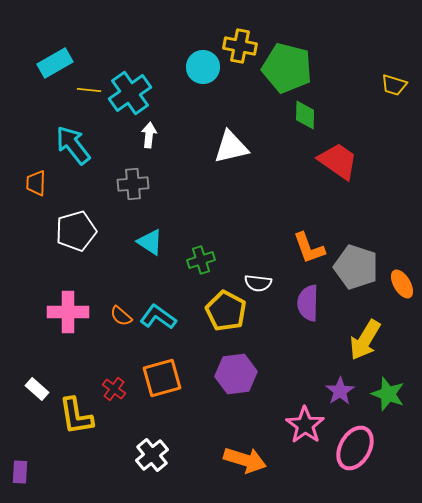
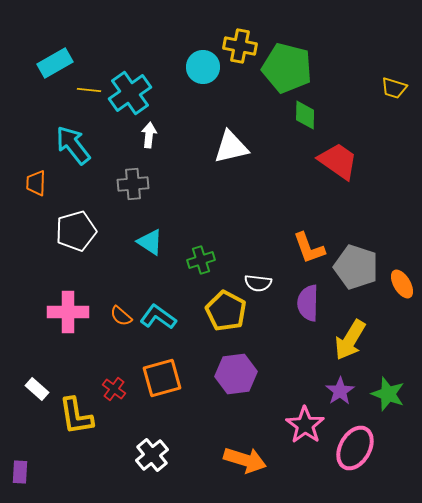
yellow trapezoid: moved 3 px down
yellow arrow: moved 15 px left
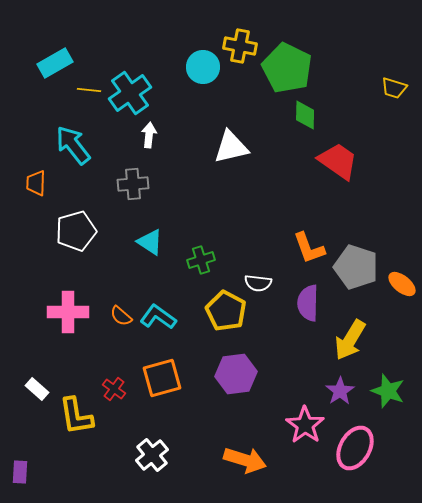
green pentagon: rotated 12 degrees clockwise
orange ellipse: rotated 20 degrees counterclockwise
green star: moved 3 px up
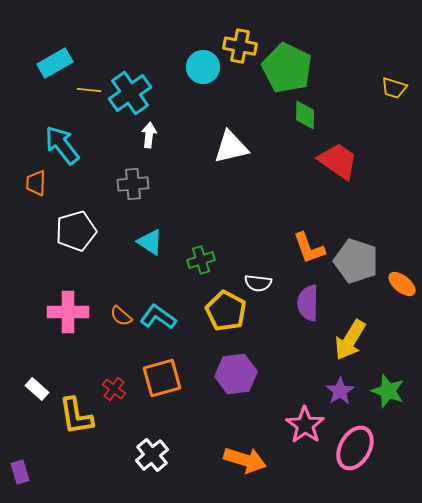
cyan arrow: moved 11 px left
gray pentagon: moved 6 px up
purple rectangle: rotated 20 degrees counterclockwise
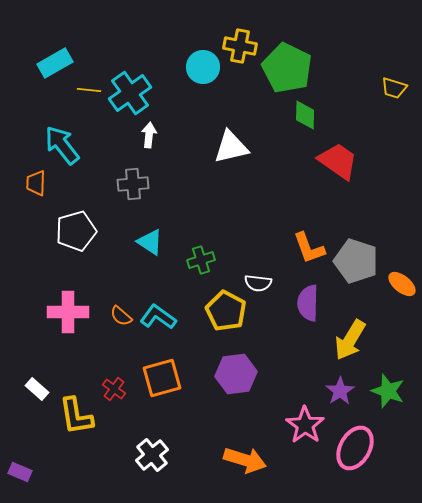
purple rectangle: rotated 50 degrees counterclockwise
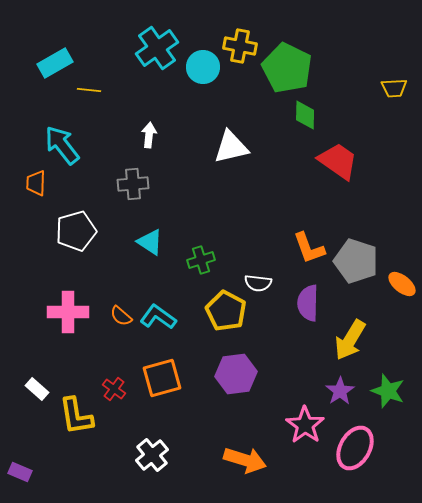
yellow trapezoid: rotated 20 degrees counterclockwise
cyan cross: moved 27 px right, 45 px up
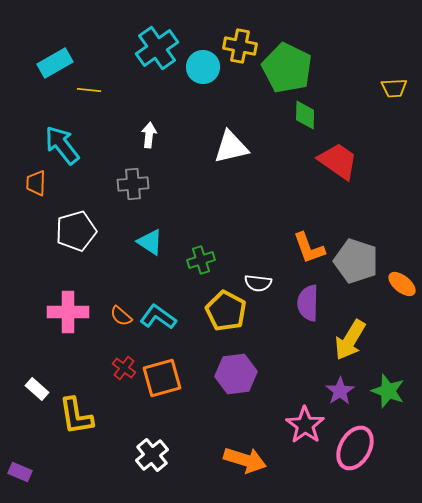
red cross: moved 10 px right, 21 px up
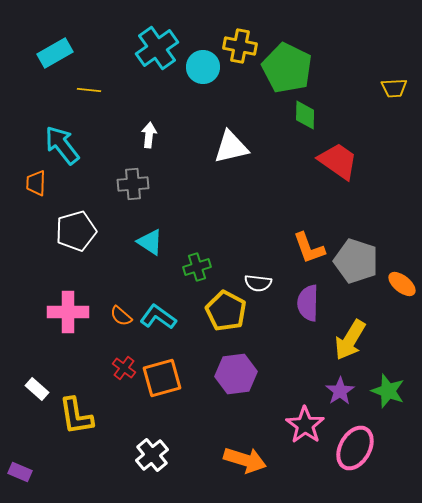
cyan rectangle: moved 10 px up
green cross: moved 4 px left, 7 px down
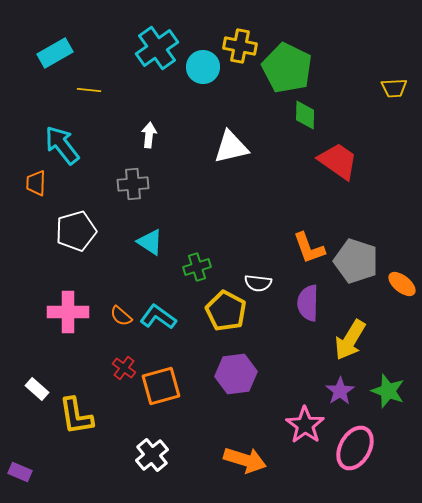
orange square: moved 1 px left, 8 px down
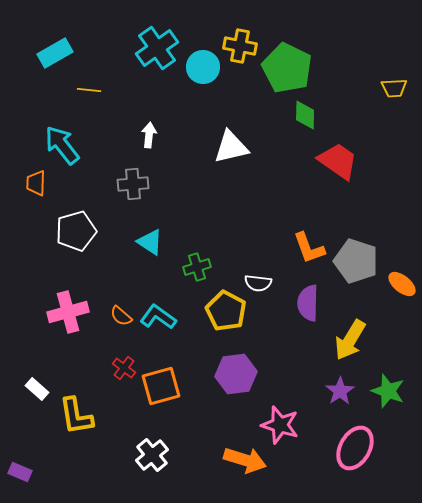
pink cross: rotated 15 degrees counterclockwise
pink star: moved 25 px left; rotated 18 degrees counterclockwise
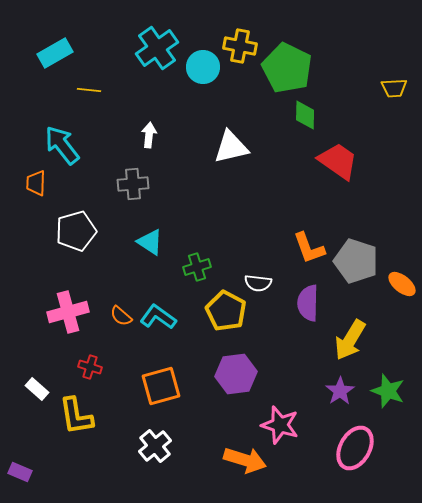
red cross: moved 34 px left, 1 px up; rotated 20 degrees counterclockwise
white cross: moved 3 px right, 9 px up
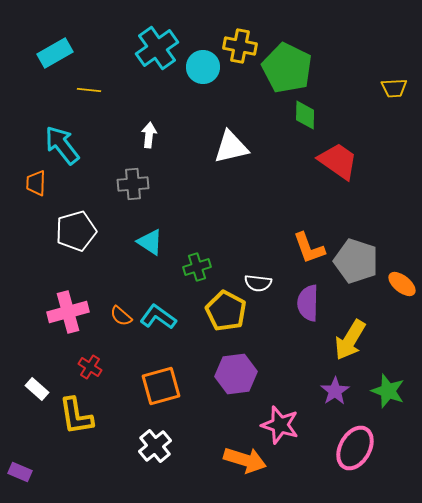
red cross: rotated 15 degrees clockwise
purple star: moved 5 px left
